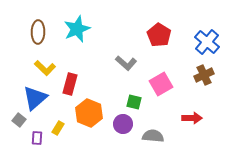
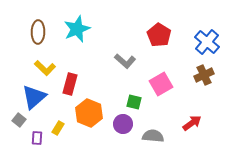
gray L-shape: moved 1 px left, 2 px up
blue triangle: moved 1 px left, 1 px up
red arrow: moved 5 px down; rotated 36 degrees counterclockwise
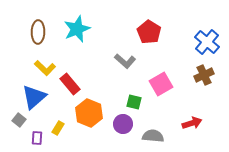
red pentagon: moved 10 px left, 3 px up
red rectangle: rotated 55 degrees counterclockwise
red arrow: rotated 18 degrees clockwise
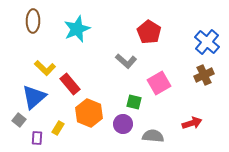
brown ellipse: moved 5 px left, 11 px up
gray L-shape: moved 1 px right
pink square: moved 2 px left, 1 px up
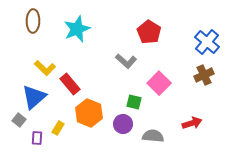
pink square: rotated 15 degrees counterclockwise
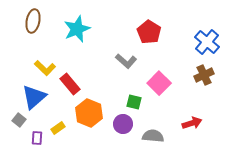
brown ellipse: rotated 10 degrees clockwise
yellow rectangle: rotated 24 degrees clockwise
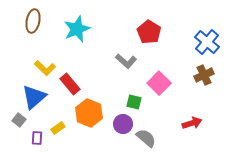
gray semicircle: moved 7 px left, 2 px down; rotated 35 degrees clockwise
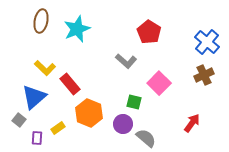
brown ellipse: moved 8 px right
red arrow: rotated 36 degrees counterclockwise
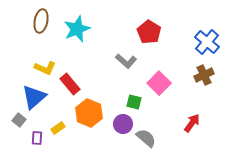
yellow L-shape: rotated 20 degrees counterclockwise
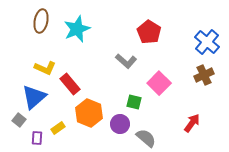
purple circle: moved 3 px left
